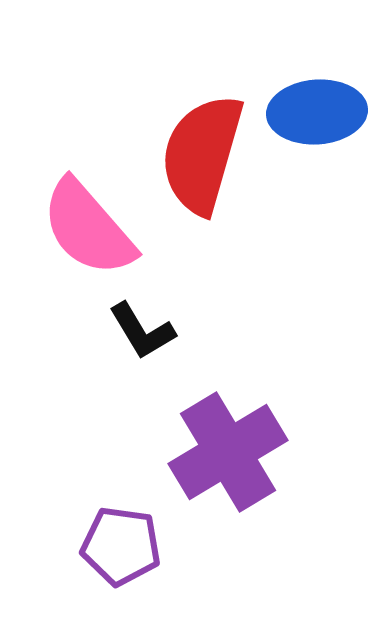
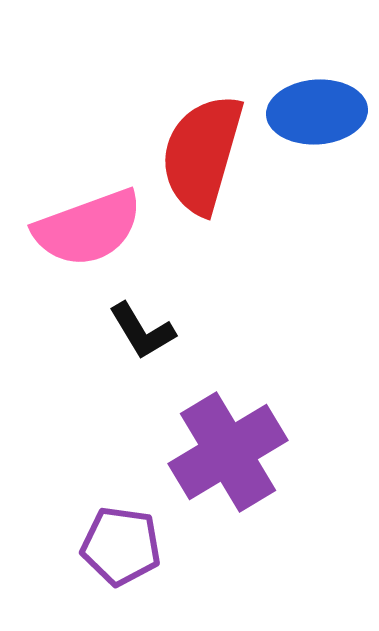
pink semicircle: rotated 69 degrees counterclockwise
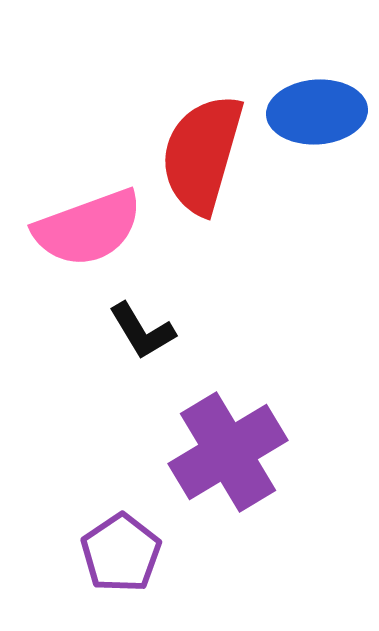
purple pentagon: moved 7 px down; rotated 30 degrees clockwise
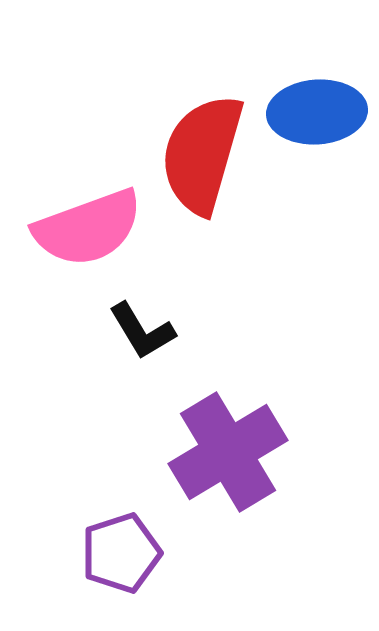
purple pentagon: rotated 16 degrees clockwise
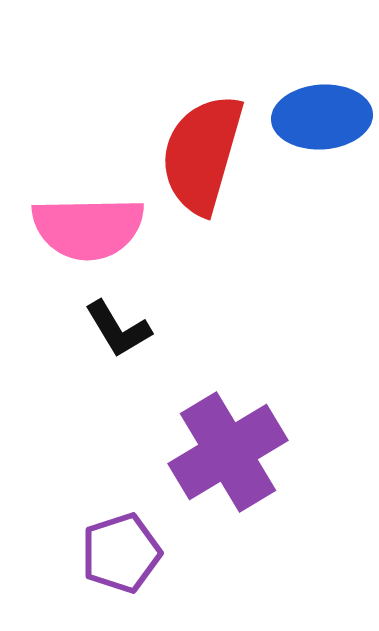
blue ellipse: moved 5 px right, 5 px down
pink semicircle: rotated 19 degrees clockwise
black L-shape: moved 24 px left, 2 px up
